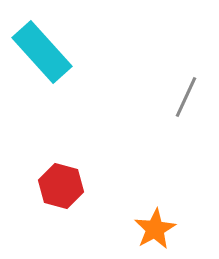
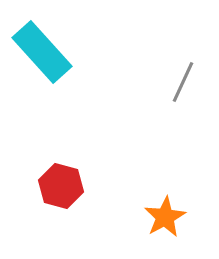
gray line: moved 3 px left, 15 px up
orange star: moved 10 px right, 12 px up
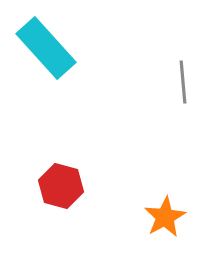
cyan rectangle: moved 4 px right, 4 px up
gray line: rotated 30 degrees counterclockwise
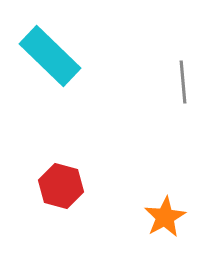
cyan rectangle: moved 4 px right, 8 px down; rotated 4 degrees counterclockwise
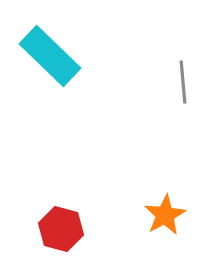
red hexagon: moved 43 px down
orange star: moved 2 px up
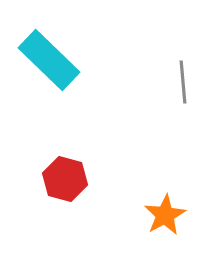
cyan rectangle: moved 1 px left, 4 px down
red hexagon: moved 4 px right, 50 px up
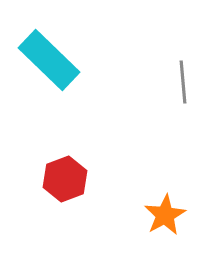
red hexagon: rotated 24 degrees clockwise
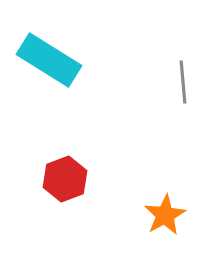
cyan rectangle: rotated 12 degrees counterclockwise
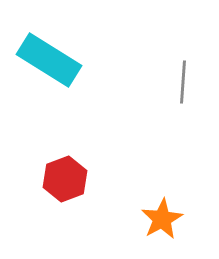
gray line: rotated 9 degrees clockwise
orange star: moved 3 px left, 4 px down
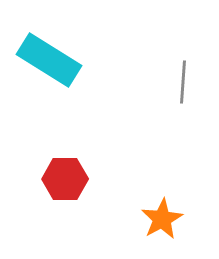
red hexagon: rotated 21 degrees clockwise
